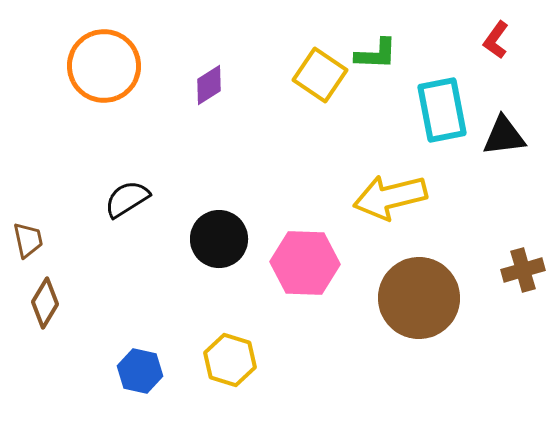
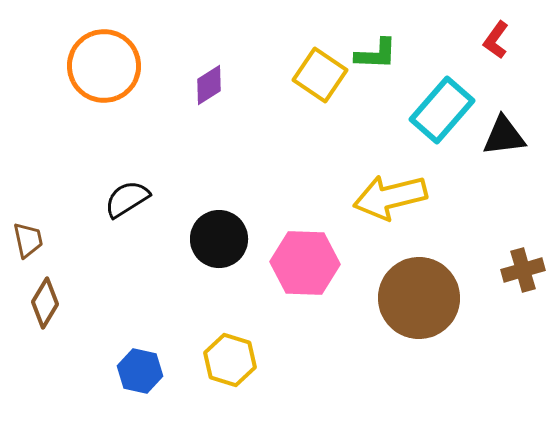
cyan rectangle: rotated 52 degrees clockwise
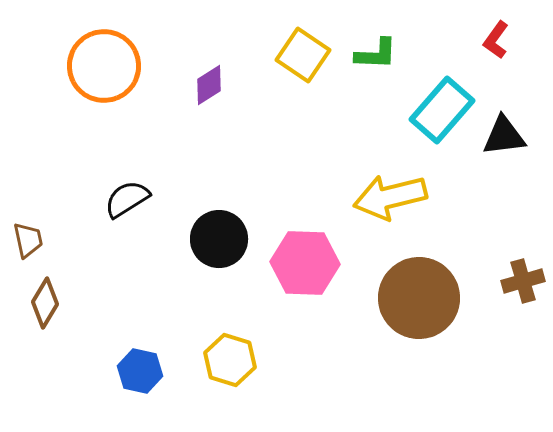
yellow square: moved 17 px left, 20 px up
brown cross: moved 11 px down
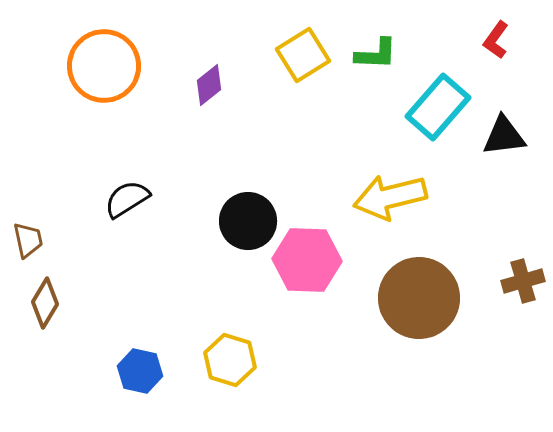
yellow square: rotated 24 degrees clockwise
purple diamond: rotated 6 degrees counterclockwise
cyan rectangle: moved 4 px left, 3 px up
black circle: moved 29 px right, 18 px up
pink hexagon: moved 2 px right, 3 px up
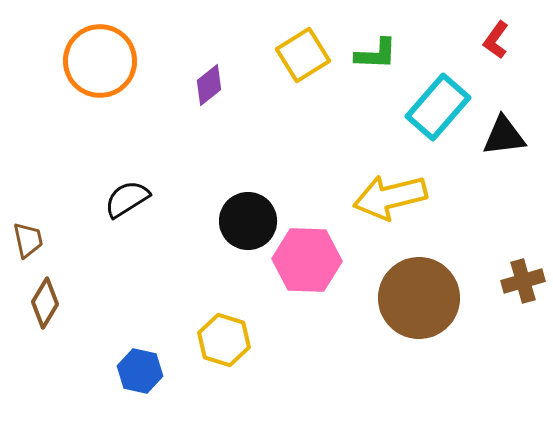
orange circle: moved 4 px left, 5 px up
yellow hexagon: moved 6 px left, 20 px up
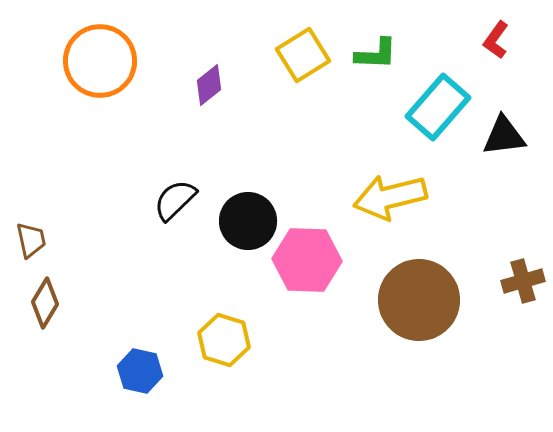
black semicircle: moved 48 px right, 1 px down; rotated 12 degrees counterclockwise
brown trapezoid: moved 3 px right
brown circle: moved 2 px down
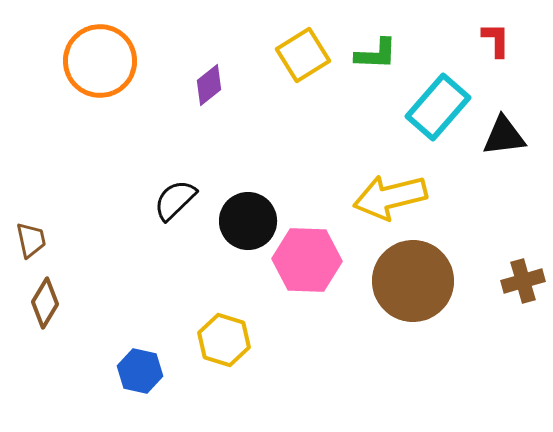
red L-shape: rotated 144 degrees clockwise
brown circle: moved 6 px left, 19 px up
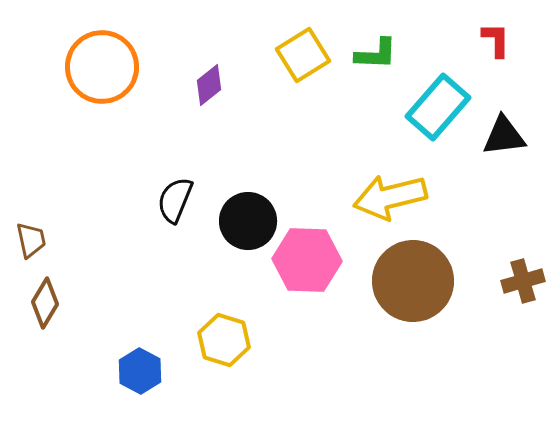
orange circle: moved 2 px right, 6 px down
black semicircle: rotated 24 degrees counterclockwise
blue hexagon: rotated 15 degrees clockwise
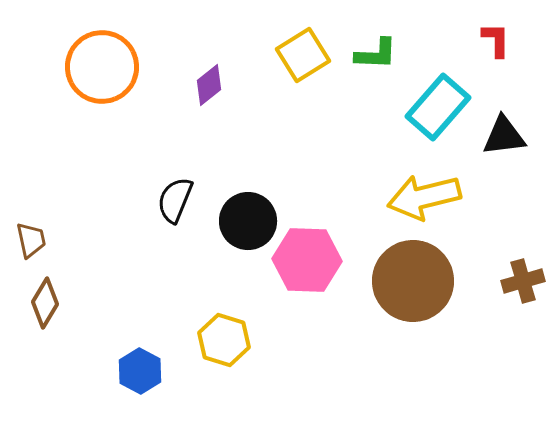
yellow arrow: moved 34 px right
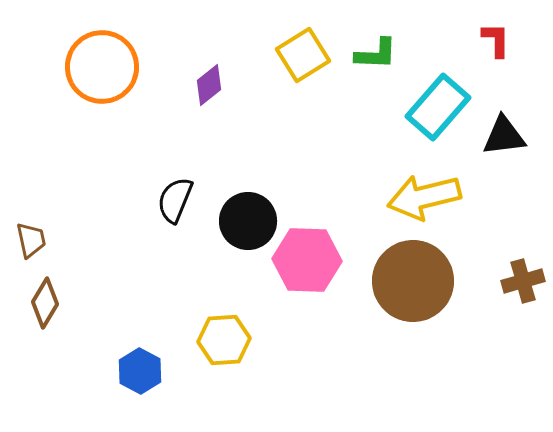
yellow hexagon: rotated 21 degrees counterclockwise
